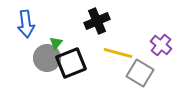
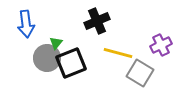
purple cross: rotated 25 degrees clockwise
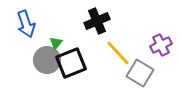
blue arrow: rotated 12 degrees counterclockwise
yellow line: rotated 32 degrees clockwise
gray circle: moved 2 px down
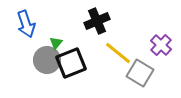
purple cross: rotated 20 degrees counterclockwise
yellow line: rotated 8 degrees counterclockwise
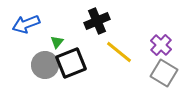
blue arrow: rotated 88 degrees clockwise
green triangle: moved 1 px right, 1 px up
yellow line: moved 1 px right, 1 px up
gray circle: moved 2 px left, 5 px down
gray square: moved 24 px right
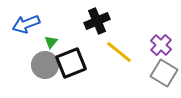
green triangle: moved 6 px left
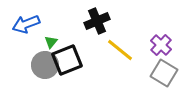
yellow line: moved 1 px right, 2 px up
black square: moved 4 px left, 3 px up
